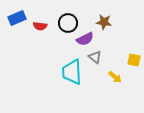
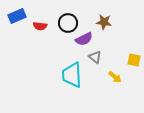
blue rectangle: moved 2 px up
purple semicircle: moved 1 px left
cyan trapezoid: moved 3 px down
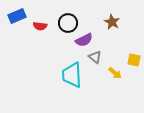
brown star: moved 8 px right; rotated 21 degrees clockwise
purple semicircle: moved 1 px down
yellow arrow: moved 4 px up
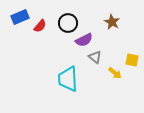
blue rectangle: moved 3 px right, 1 px down
red semicircle: rotated 56 degrees counterclockwise
yellow square: moved 2 px left
cyan trapezoid: moved 4 px left, 4 px down
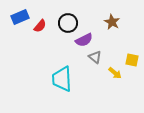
cyan trapezoid: moved 6 px left
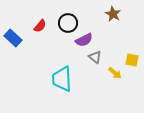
blue rectangle: moved 7 px left, 21 px down; rotated 66 degrees clockwise
brown star: moved 1 px right, 8 px up
